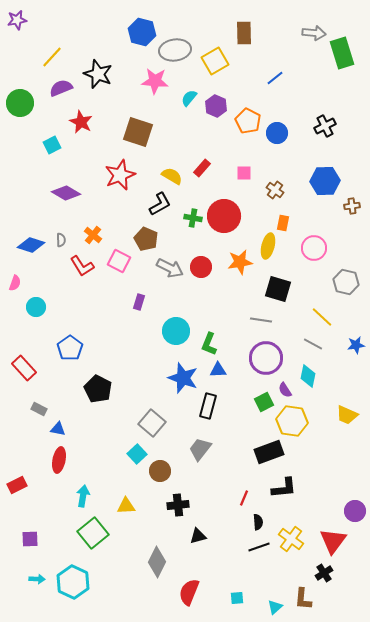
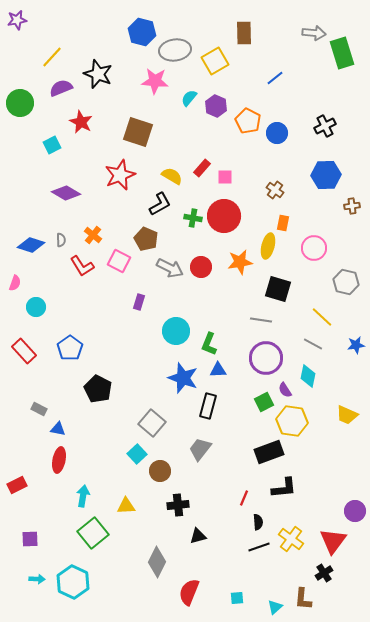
pink square at (244, 173): moved 19 px left, 4 px down
blue hexagon at (325, 181): moved 1 px right, 6 px up
red rectangle at (24, 368): moved 17 px up
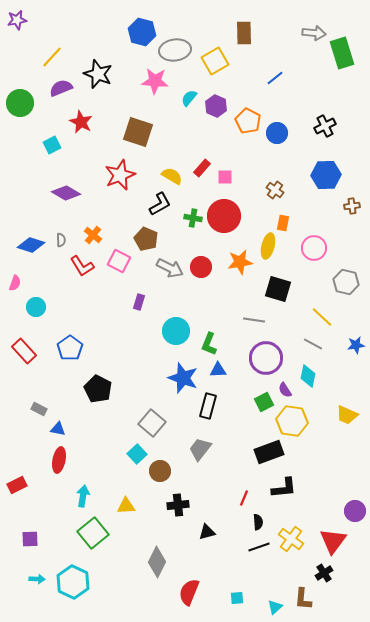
gray line at (261, 320): moved 7 px left
black triangle at (198, 536): moved 9 px right, 4 px up
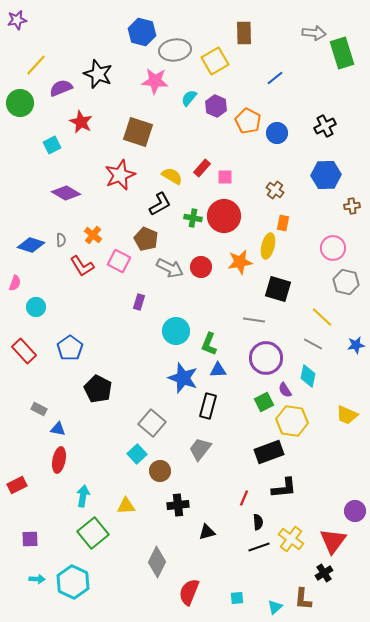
yellow line at (52, 57): moved 16 px left, 8 px down
pink circle at (314, 248): moved 19 px right
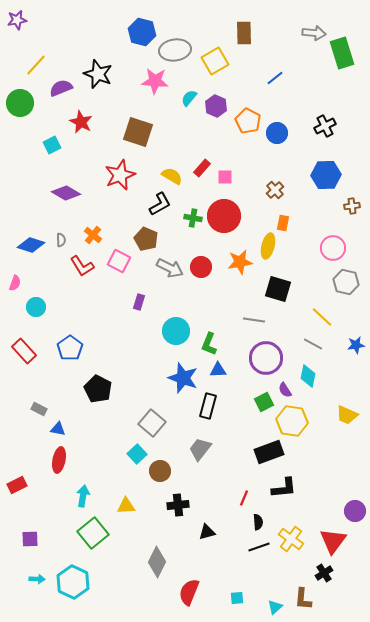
brown cross at (275, 190): rotated 12 degrees clockwise
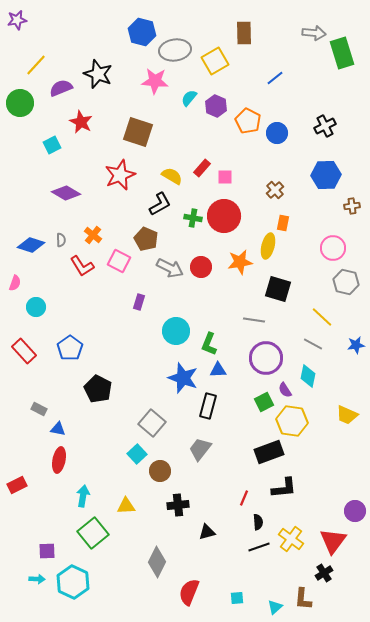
purple square at (30, 539): moved 17 px right, 12 px down
